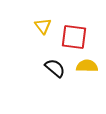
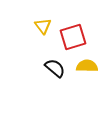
red square: moved 1 px left; rotated 24 degrees counterclockwise
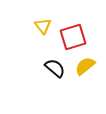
yellow semicircle: moved 2 px left; rotated 40 degrees counterclockwise
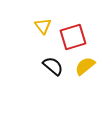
black semicircle: moved 2 px left, 2 px up
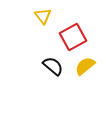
yellow triangle: moved 10 px up
red square: rotated 12 degrees counterclockwise
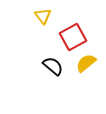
yellow semicircle: moved 1 px right, 3 px up
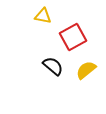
yellow triangle: rotated 42 degrees counterclockwise
yellow semicircle: moved 7 px down
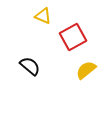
yellow triangle: rotated 12 degrees clockwise
black semicircle: moved 23 px left
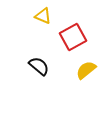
black semicircle: moved 9 px right
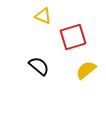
red square: rotated 12 degrees clockwise
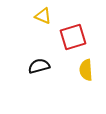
black semicircle: rotated 55 degrees counterclockwise
yellow semicircle: rotated 55 degrees counterclockwise
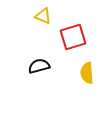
yellow semicircle: moved 1 px right, 3 px down
